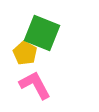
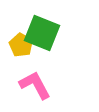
yellow pentagon: moved 4 px left, 8 px up
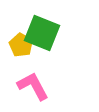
pink L-shape: moved 2 px left, 1 px down
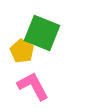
yellow pentagon: moved 1 px right, 6 px down
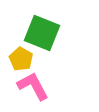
yellow pentagon: moved 1 px left, 8 px down
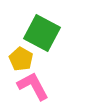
green square: rotated 6 degrees clockwise
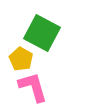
pink L-shape: moved 1 px down; rotated 12 degrees clockwise
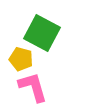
yellow pentagon: rotated 15 degrees counterclockwise
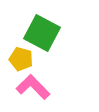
pink L-shape: rotated 28 degrees counterclockwise
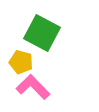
yellow pentagon: moved 3 px down
